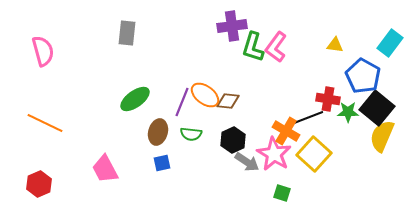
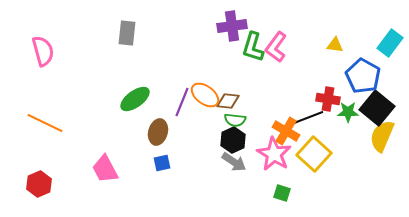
green semicircle: moved 44 px right, 14 px up
gray arrow: moved 13 px left
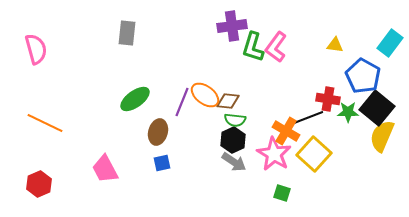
pink semicircle: moved 7 px left, 2 px up
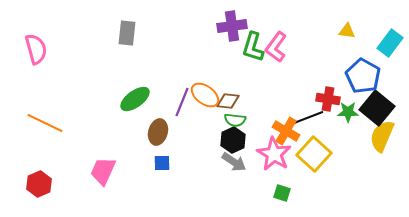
yellow triangle: moved 12 px right, 14 px up
blue square: rotated 12 degrees clockwise
pink trapezoid: moved 2 px left, 2 px down; rotated 52 degrees clockwise
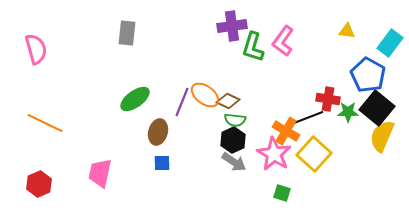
pink L-shape: moved 7 px right, 6 px up
blue pentagon: moved 5 px right, 1 px up
brown diamond: rotated 20 degrees clockwise
pink trapezoid: moved 3 px left, 2 px down; rotated 12 degrees counterclockwise
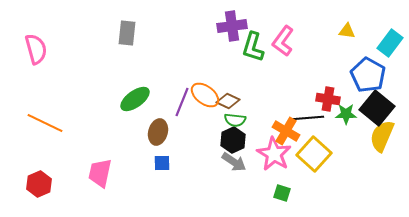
green star: moved 2 px left, 2 px down
black line: rotated 16 degrees clockwise
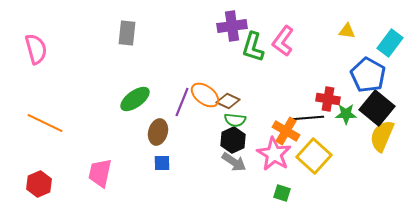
yellow square: moved 2 px down
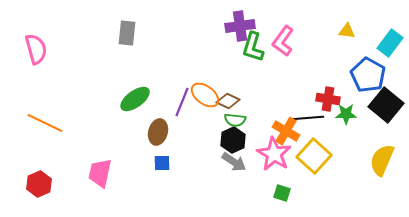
purple cross: moved 8 px right
black square: moved 9 px right, 3 px up
yellow semicircle: moved 24 px down
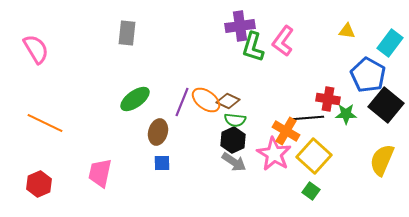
pink semicircle: rotated 16 degrees counterclockwise
orange ellipse: moved 1 px right, 5 px down
green square: moved 29 px right, 2 px up; rotated 18 degrees clockwise
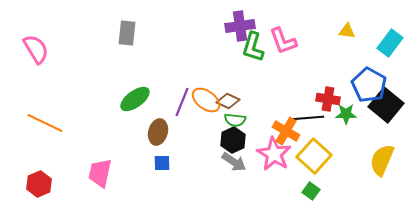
pink L-shape: rotated 56 degrees counterclockwise
blue pentagon: moved 1 px right, 10 px down
